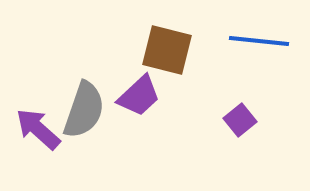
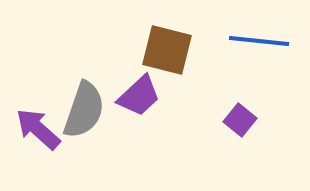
purple square: rotated 12 degrees counterclockwise
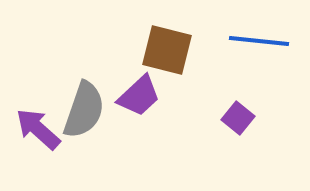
purple square: moved 2 px left, 2 px up
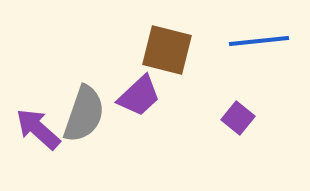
blue line: rotated 12 degrees counterclockwise
gray semicircle: moved 4 px down
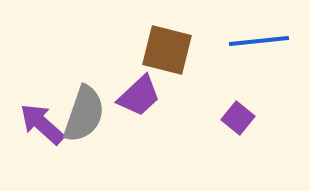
purple arrow: moved 4 px right, 5 px up
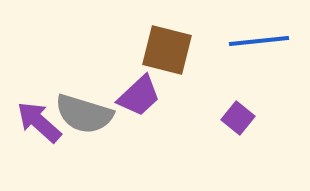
gray semicircle: rotated 88 degrees clockwise
purple arrow: moved 3 px left, 2 px up
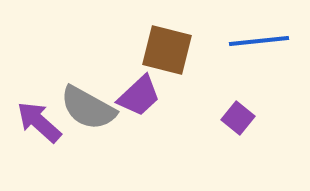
gray semicircle: moved 4 px right, 6 px up; rotated 12 degrees clockwise
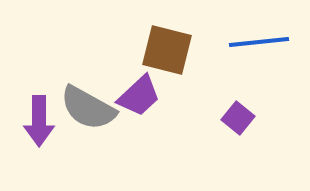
blue line: moved 1 px down
purple arrow: moved 1 px up; rotated 132 degrees counterclockwise
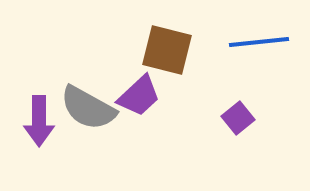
purple square: rotated 12 degrees clockwise
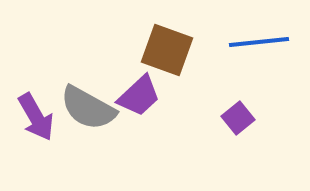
brown square: rotated 6 degrees clockwise
purple arrow: moved 3 px left, 4 px up; rotated 30 degrees counterclockwise
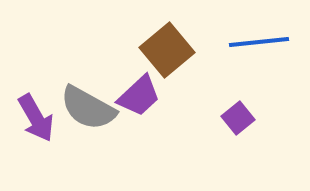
brown square: rotated 30 degrees clockwise
purple arrow: moved 1 px down
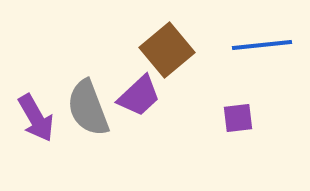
blue line: moved 3 px right, 3 px down
gray semicircle: rotated 40 degrees clockwise
purple square: rotated 32 degrees clockwise
